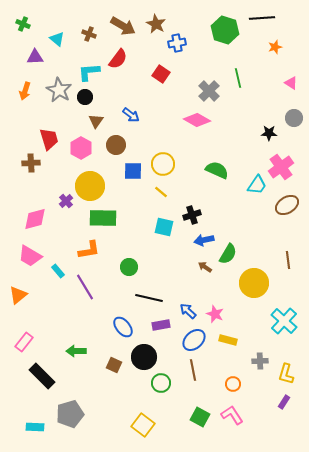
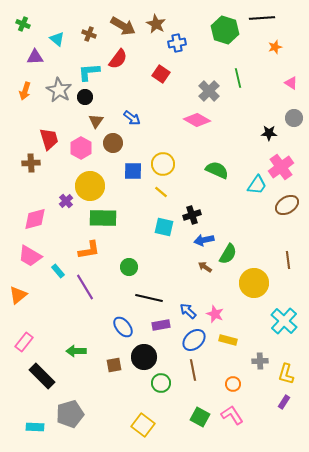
blue arrow at (131, 115): moved 1 px right, 3 px down
brown circle at (116, 145): moved 3 px left, 2 px up
brown square at (114, 365): rotated 35 degrees counterclockwise
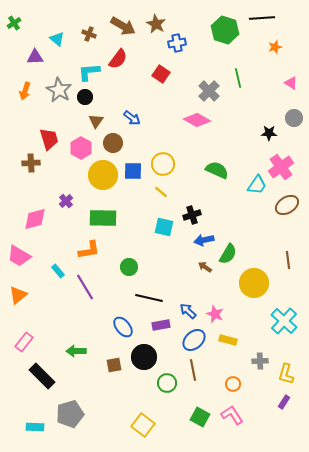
green cross at (23, 24): moved 9 px left, 1 px up; rotated 32 degrees clockwise
yellow circle at (90, 186): moved 13 px right, 11 px up
pink trapezoid at (30, 256): moved 11 px left
green circle at (161, 383): moved 6 px right
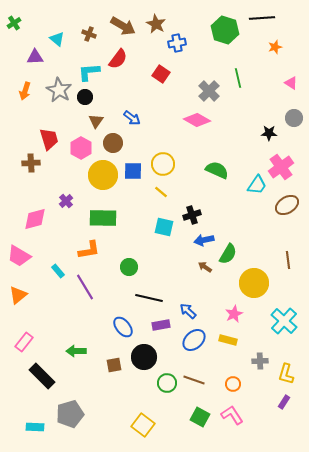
pink star at (215, 314): moved 19 px right; rotated 24 degrees clockwise
brown line at (193, 370): moved 1 px right, 10 px down; rotated 60 degrees counterclockwise
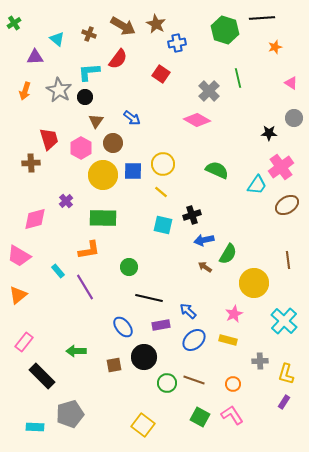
cyan square at (164, 227): moved 1 px left, 2 px up
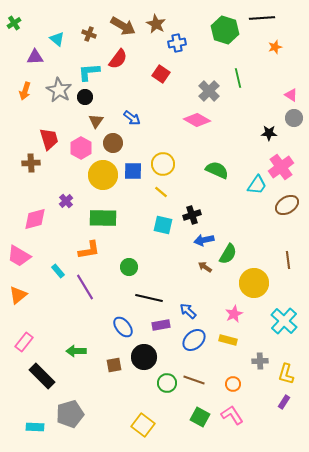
pink triangle at (291, 83): moved 12 px down
